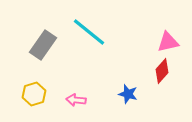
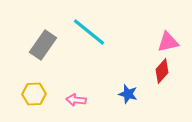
yellow hexagon: rotated 15 degrees clockwise
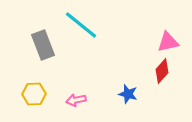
cyan line: moved 8 px left, 7 px up
gray rectangle: rotated 56 degrees counterclockwise
pink arrow: rotated 18 degrees counterclockwise
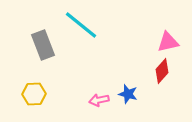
pink arrow: moved 23 px right
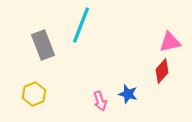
cyan line: rotated 72 degrees clockwise
pink triangle: moved 2 px right
yellow hexagon: rotated 20 degrees counterclockwise
pink arrow: moved 1 px right, 1 px down; rotated 96 degrees counterclockwise
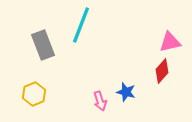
blue star: moved 2 px left, 2 px up
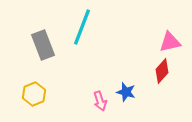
cyan line: moved 1 px right, 2 px down
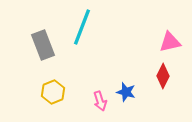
red diamond: moved 1 px right, 5 px down; rotated 15 degrees counterclockwise
yellow hexagon: moved 19 px right, 2 px up
